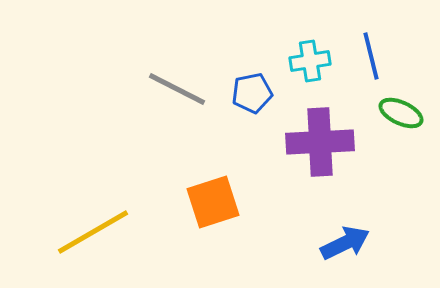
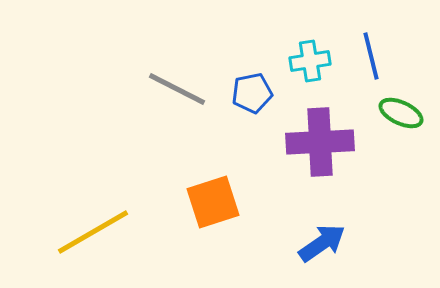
blue arrow: moved 23 px left; rotated 9 degrees counterclockwise
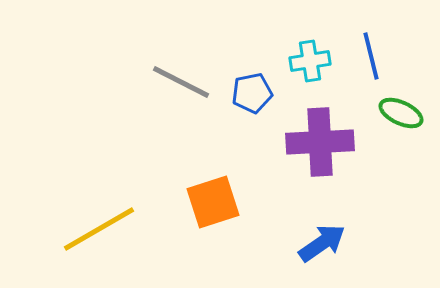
gray line: moved 4 px right, 7 px up
yellow line: moved 6 px right, 3 px up
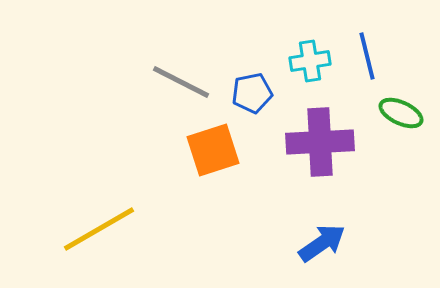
blue line: moved 4 px left
orange square: moved 52 px up
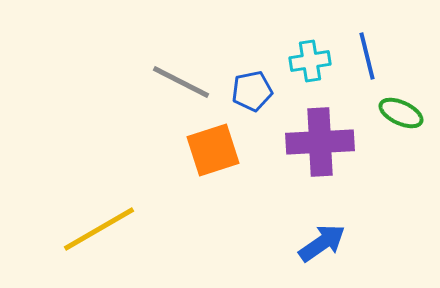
blue pentagon: moved 2 px up
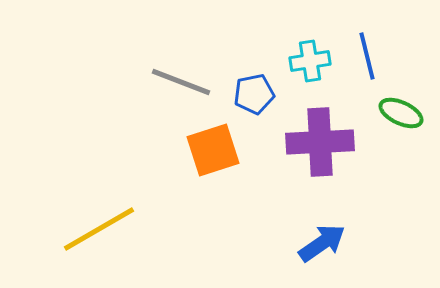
gray line: rotated 6 degrees counterclockwise
blue pentagon: moved 2 px right, 3 px down
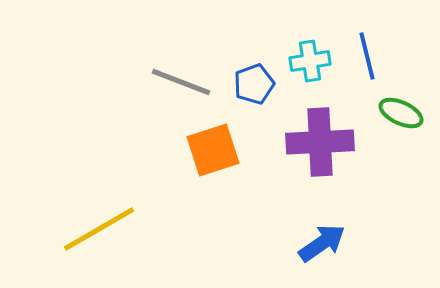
blue pentagon: moved 10 px up; rotated 9 degrees counterclockwise
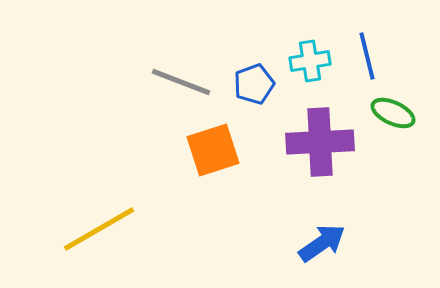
green ellipse: moved 8 px left
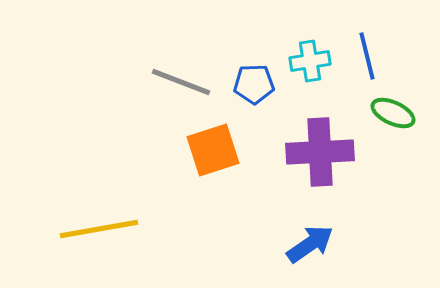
blue pentagon: rotated 18 degrees clockwise
purple cross: moved 10 px down
yellow line: rotated 20 degrees clockwise
blue arrow: moved 12 px left, 1 px down
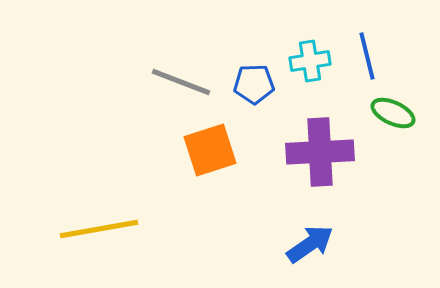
orange square: moved 3 px left
